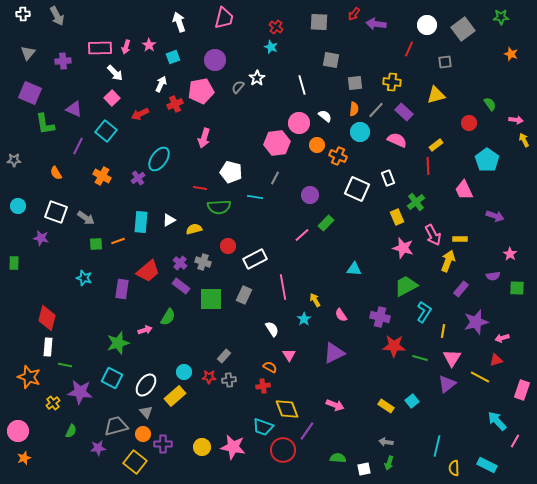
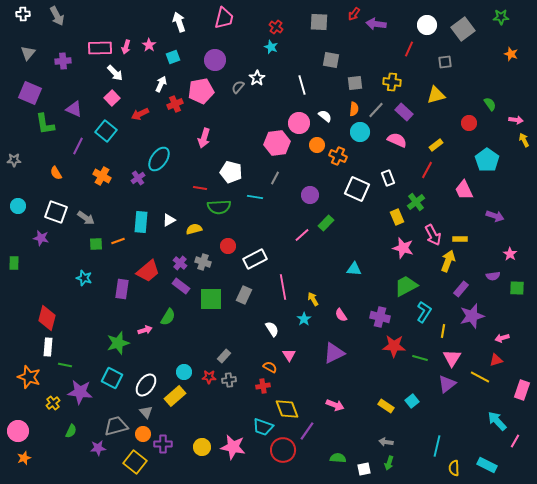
red line at (428, 166): moved 1 px left, 4 px down; rotated 30 degrees clockwise
yellow arrow at (315, 300): moved 2 px left, 1 px up
purple star at (476, 322): moved 4 px left, 6 px up
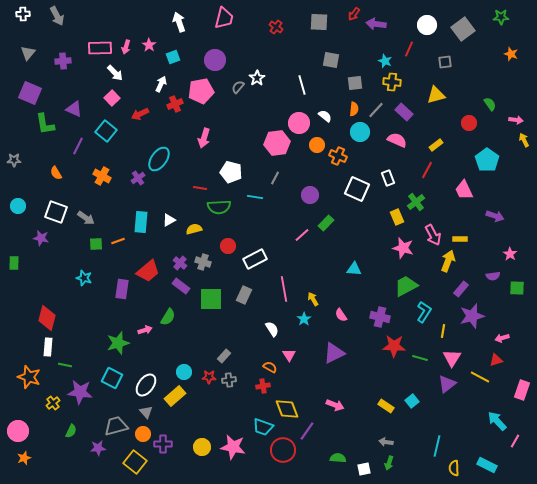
cyan star at (271, 47): moved 114 px right, 14 px down
pink line at (283, 287): moved 1 px right, 2 px down
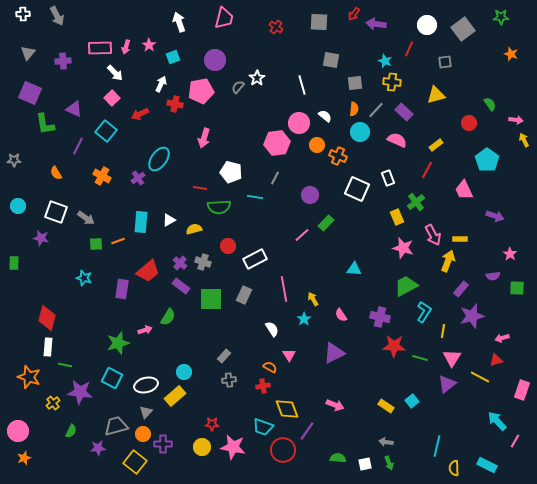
red cross at (175, 104): rotated 35 degrees clockwise
red star at (209, 377): moved 3 px right, 47 px down
white ellipse at (146, 385): rotated 40 degrees clockwise
gray triangle at (146, 412): rotated 24 degrees clockwise
green arrow at (389, 463): rotated 40 degrees counterclockwise
white square at (364, 469): moved 1 px right, 5 px up
